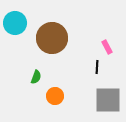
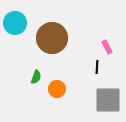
orange circle: moved 2 px right, 7 px up
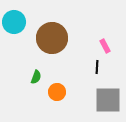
cyan circle: moved 1 px left, 1 px up
pink rectangle: moved 2 px left, 1 px up
orange circle: moved 3 px down
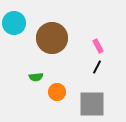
cyan circle: moved 1 px down
pink rectangle: moved 7 px left
black line: rotated 24 degrees clockwise
green semicircle: rotated 64 degrees clockwise
gray square: moved 16 px left, 4 px down
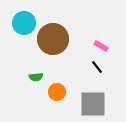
cyan circle: moved 10 px right
brown circle: moved 1 px right, 1 px down
pink rectangle: moved 3 px right; rotated 32 degrees counterclockwise
black line: rotated 64 degrees counterclockwise
gray square: moved 1 px right
